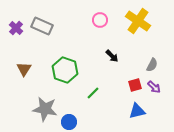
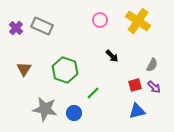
blue circle: moved 5 px right, 9 px up
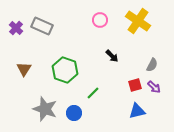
gray star: rotated 10 degrees clockwise
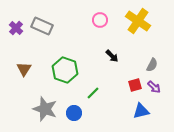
blue triangle: moved 4 px right
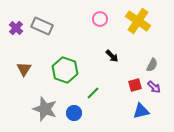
pink circle: moved 1 px up
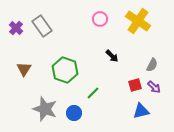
gray rectangle: rotated 30 degrees clockwise
